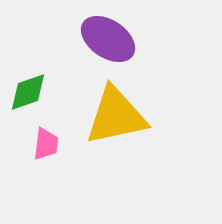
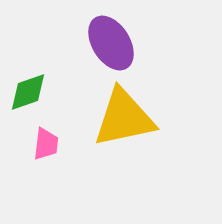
purple ellipse: moved 3 px right, 4 px down; rotated 24 degrees clockwise
yellow triangle: moved 8 px right, 2 px down
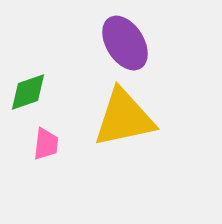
purple ellipse: moved 14 px right
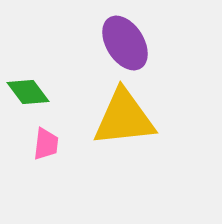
green diamond: rotated 72 degrees clockwise
yellow triangle: rotated 6 degrees clockwise
